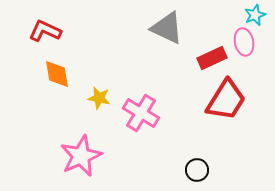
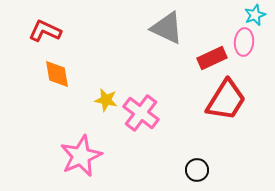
pink ellipse: rotated 16 degrees clockwise
yellow star: moved 7 px right, 2 px down
pink cross: rotated 6 degrees clockwise
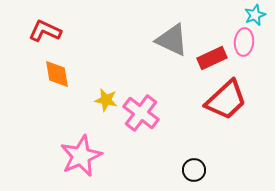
gray triangle: moved 5 px right, 12 px down
red trapezoid: rotated 15 degrees clockwise
black circle: moved 3 px left
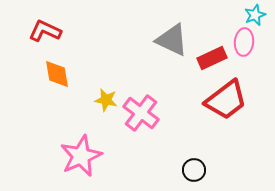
red trapezoid: rotated 6 degrees clockwise
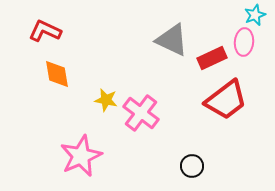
black circle: moved 2 px left, 4 px up
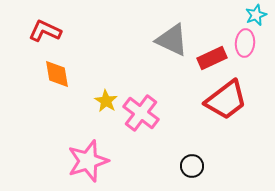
cyan star: moved 1 px right
pink ellipse: moved 1 px right, 1 px down
yellow star: moved 1 px down; rotated 20 degrees clockwise
pink star: moved 7 px right, 5 px down; rotated 6 degrees clockwise
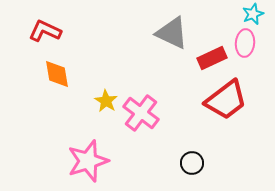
cyan star: moved 3 px left, 1 px up
gray triangle: moved 7 px up
black circle: moved 3 px up
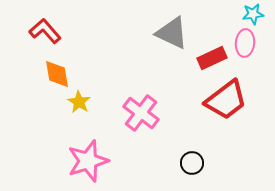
cyan star: rotated 15 degrees clockwise
red L-shape: rotated 24 degrees clockwise
yellow star: moved 27 px left, 1 px down
